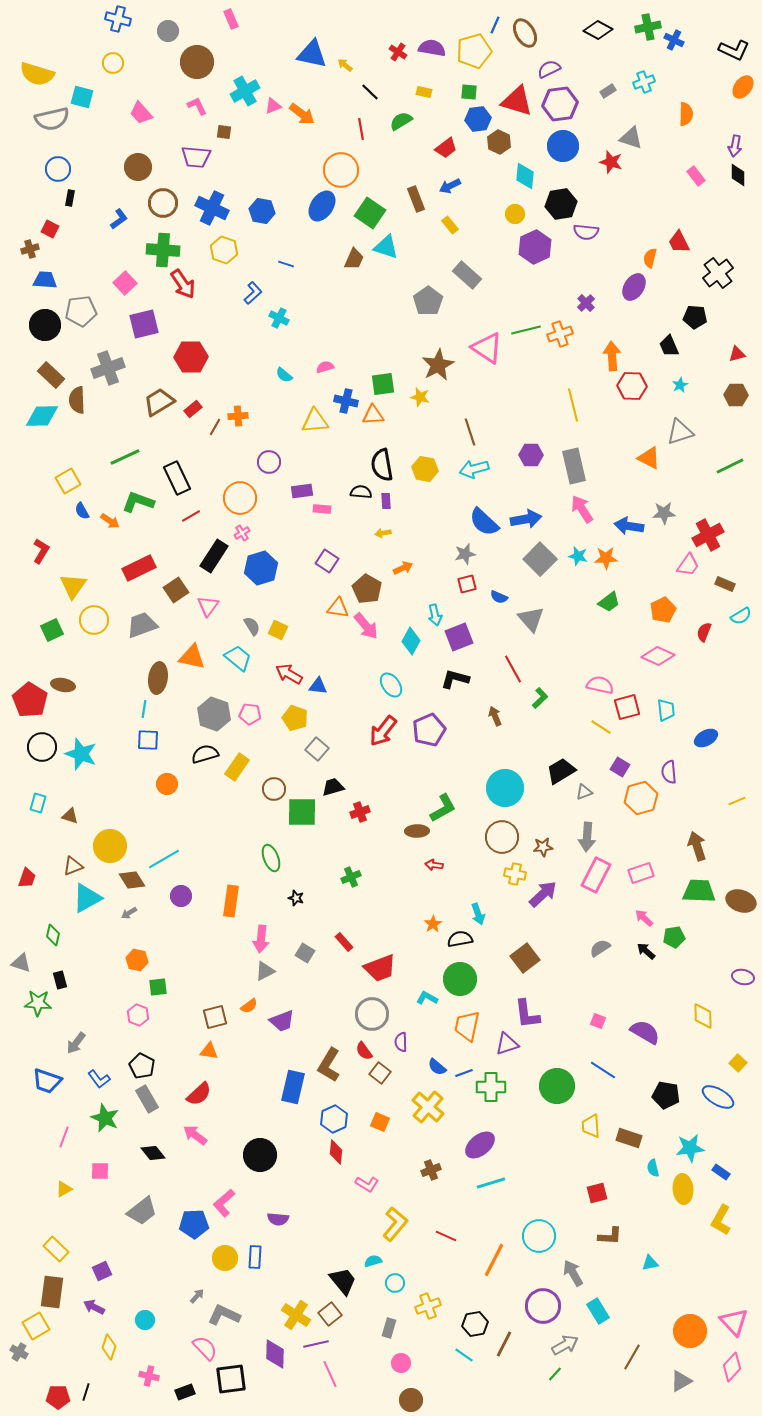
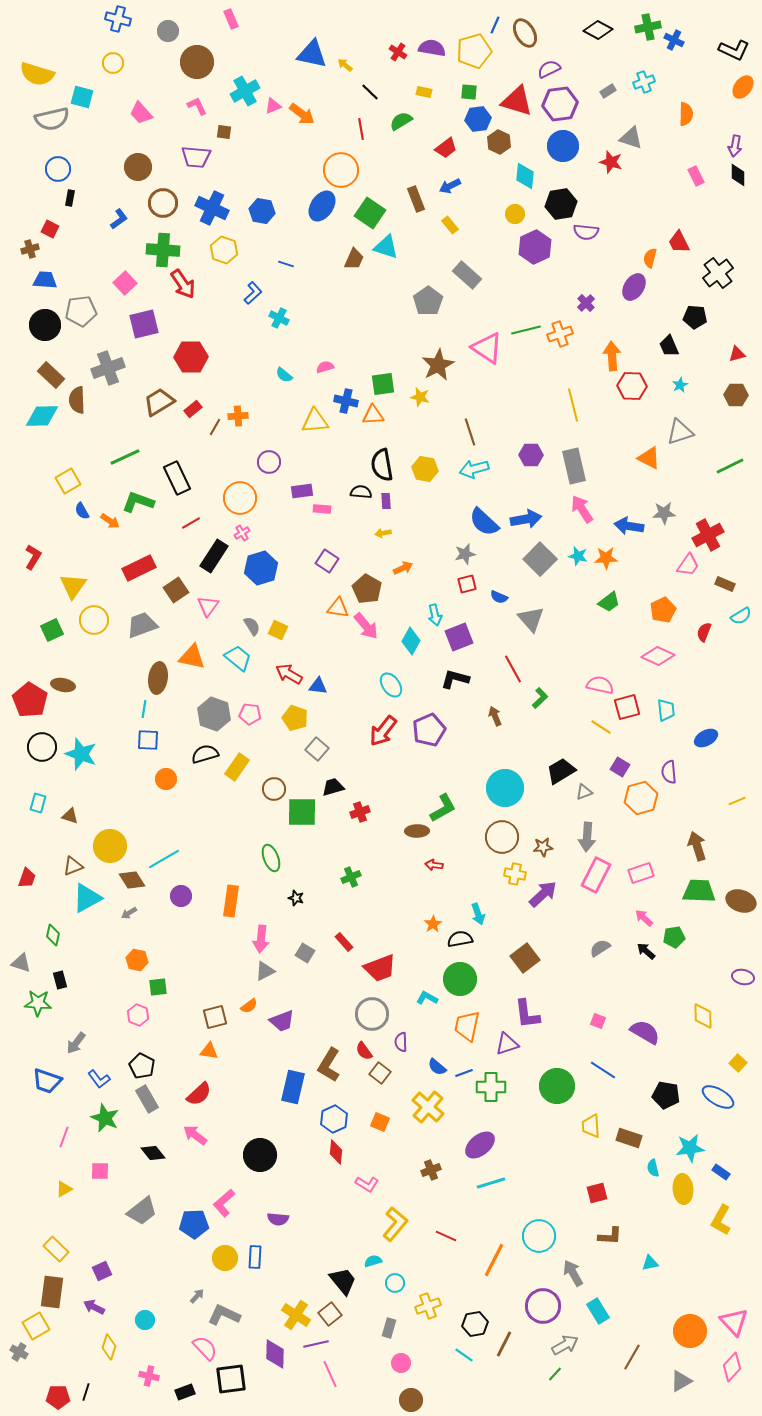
pink rectangle at (696, 176): rotated 12 degrees clockwise
red line at (191, 516): moved 7 px down
red L-shape at (41, 551): moved 8 px left, 6 px down
orange circle at (167, 784): moved 1 px left, 5 px up
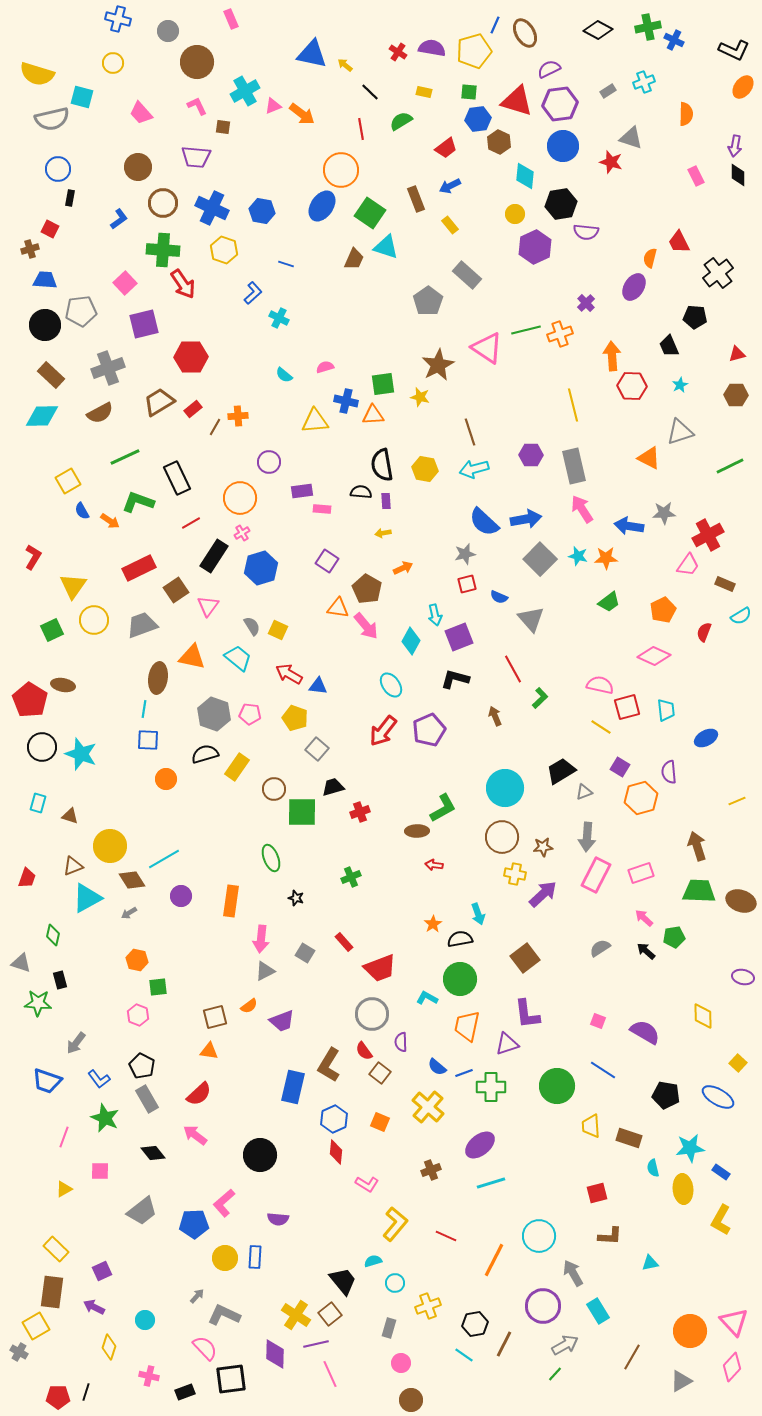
brown square at (224, 132): moved 1 px left, 5 px up
brown semicircle at (77, 400): moved 23 px right, 13 px down; rotated 116 degrees counterclockwise
pink diamond at (658, 656): moved 4 px left
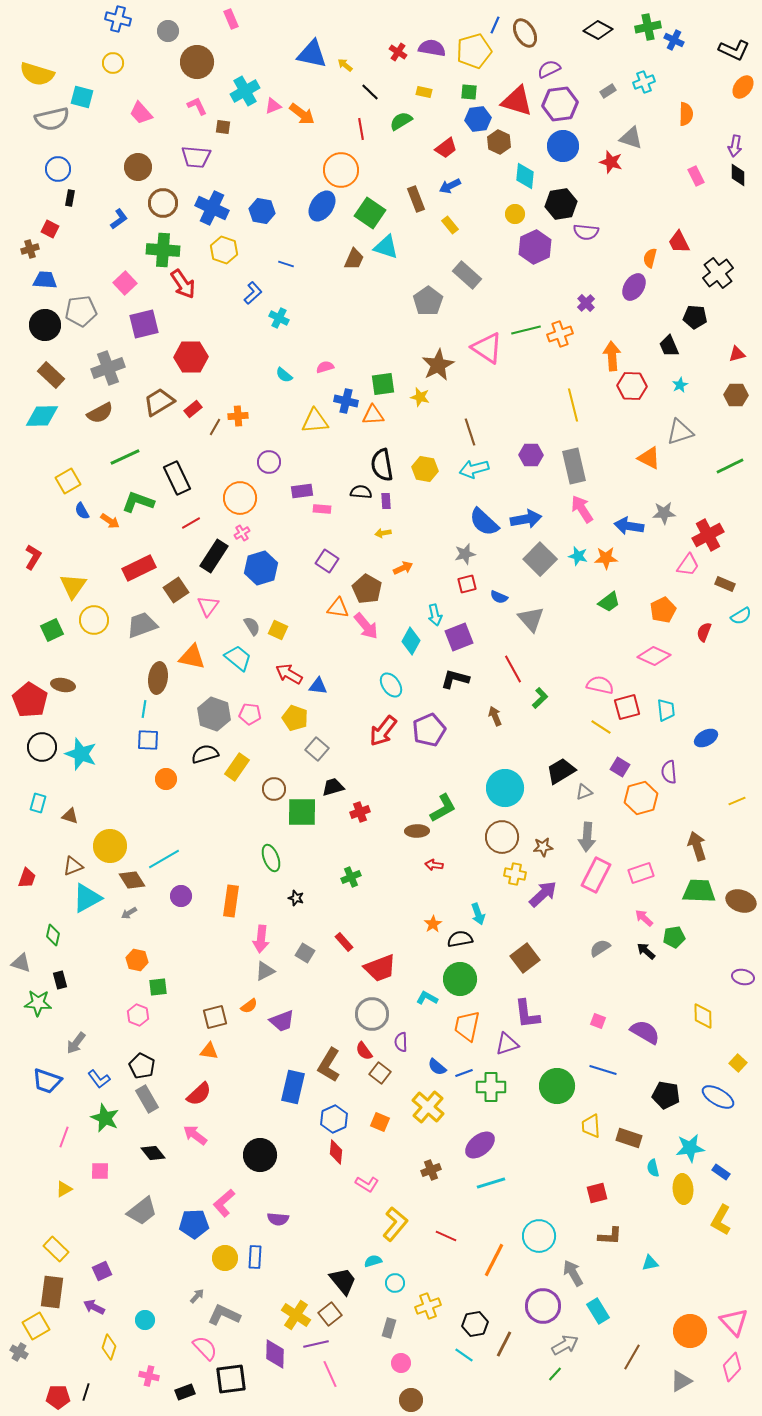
blue line at (603, 1070): rotated 16 degrees counterclockwise
